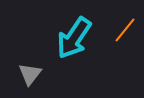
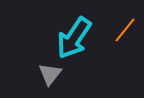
gray triangle: moved 20 px right
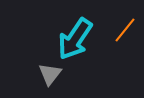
cyan arrow: moved 1 px right, 1 px down
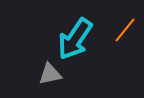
gray triangle: rotated 40 degrees clockwise
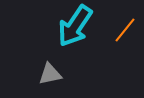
cyan arrow: moved 13 px up
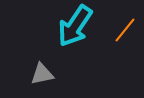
gray triangle: moved 8 px left
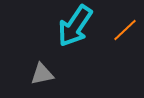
orange line: rotated 8 degrees clockwise
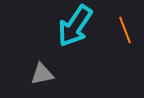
orange line: rotated 68 degrees counterclockwise
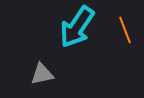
cyan arrow: moved 2 px right, 1 px down
